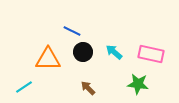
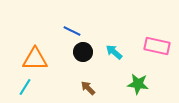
pink rectangle: moved 6 px right, 8 px up
orange triangle: moved 13 px left
cyan line: moved 1 px right; rotated 24 degrees counterclockwise
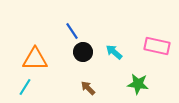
blue line: rotated 30 degrees clockwise
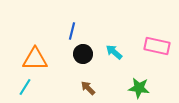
blue line: rotated 48 degrees clockwise
black circle: moved 2 px down
green star: moved 1 px right, 4 px down
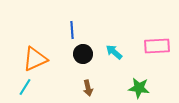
blue line: moved 1 px up; rotated 18 degrees counterclockwise
pink rectangle: rotated 15 degrees counterclockwise
orange triangle: rotated 24 degrees counterclockwise
brown arrow: rotated 147 degrees counterclockwise
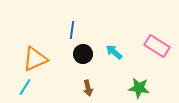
blue line: rotated 12 degrees clockwise
pink rectangle: rotated 35 degrees clockwise
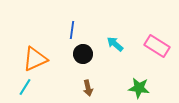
cyan arrow: moved 1 px right, 8 px up
